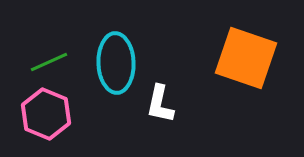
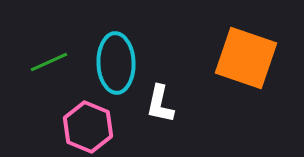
pink hexagon: moved 42 px right, 13 px down
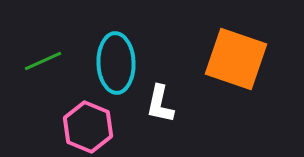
orange square: moved 10 px left, 1 px down
green line: moved 6 px left, 1 px up
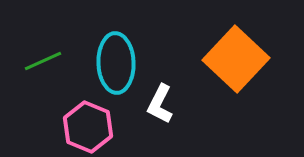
orange square: rotated 24 degrees clockwise
white L-shape: rotated 15 degrees clockwise
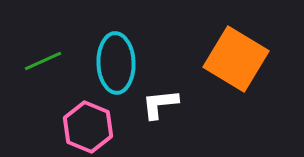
orange square: rotated 12 degrees counterclockwise
white L-shape: rotated 57 degrees clockwise
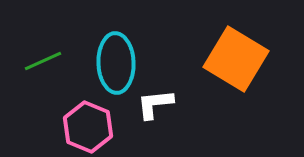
white L-shape: moved 5 px left
